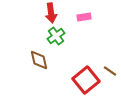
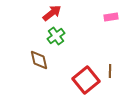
red arrow: moved 1 px right; rotated 120 degrees counterclockwise
pink rectangle: moved 27 px right
brown line: rotated 56 degrees clockwise
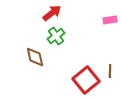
pink rectangle: moved 1 px left, 3 px down
brown diamond: moved 4 px left, 3 px up
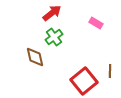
pink rectangle: moved 14 px left, 3 px down; rotated 40 degrees clockwise
green cross: moved 2 px left, 1 px down
red square: moved 2 px left, 1 px down
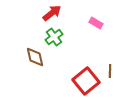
red square: moved 2 px right
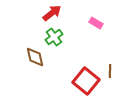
red square: rotated 12 degrees counterclockwise
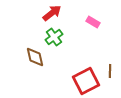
pink rectangle: moved 3 px left, 1 px up
red square: rotated 24 degrees clockwise
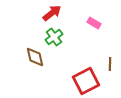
pink rectangle: moved 1 px right, 1 px down
brown line: moved 7 px up
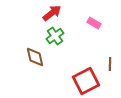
green cross: moved 1 px right, 1 px up
